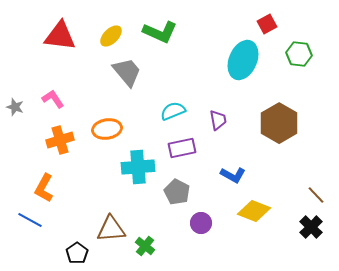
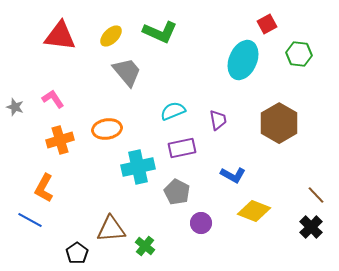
cyan cross: rotated 8 degrees counterclockwise
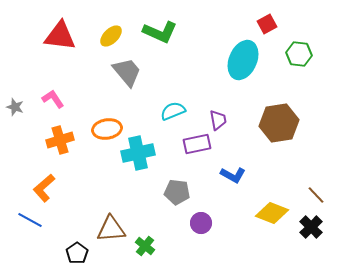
brown hexagon: rotated 21 degrees clockwise
purple rectangle: moved 15 px right, 4 px up
cyan cross: moved 14 px up
orange L-shape: rotated 20 degrees clockwise
gray pentagon: rotated 20 degrees counterclockwise
yellow diamond: moved 18 px right, 2 px down
